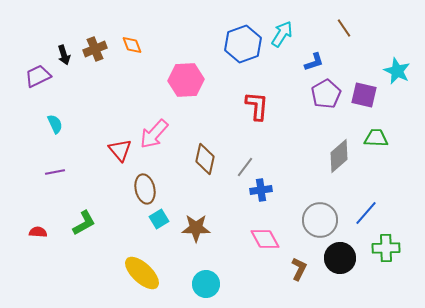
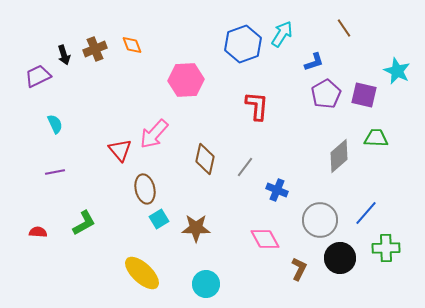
blue cross: moved 16 px right; rotated 30 degrees clockwise
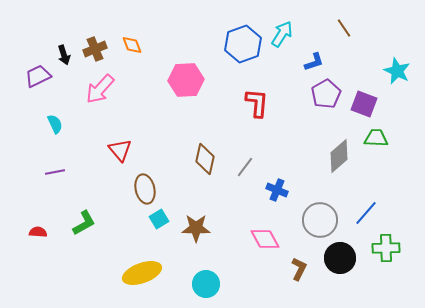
purple square: moved 9 px down; rotated 8 degrees clockwise
red L-shape: moved 3 px up
pink arrow: moved 54 px left, 45 px up
yellow ellipse: rotated 63 degrees counterclockwise
